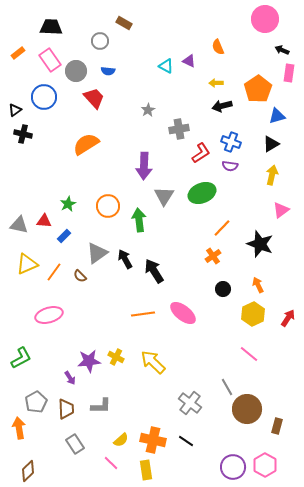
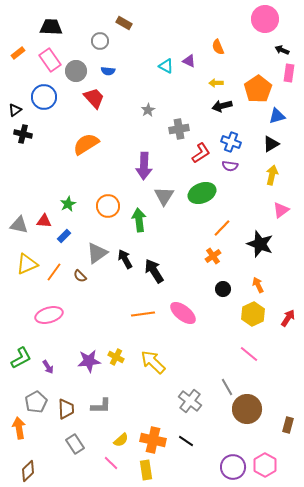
purple arrow at (70, 378): moved 22 px left, 11 px up
gray cross at (190, 403): moved 2 px up
brown rectangle at (277, 426): moved 11 px right, 1 px up
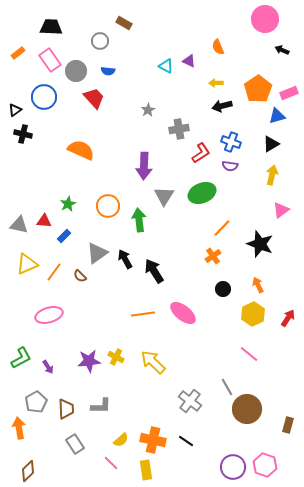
pink rectangle at (289, 73): moved 20 px down; rotated 60 degrees clockwise
orange semicircle at (86, 144): moved 5 px left, 6 px down; rotated 56 degrees clockwise
pink hexagon at (265, 465): rotated 10 degrees counterclockwise
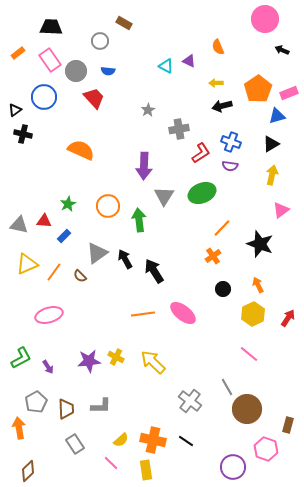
pink hexagon at (265, 465): moved 1 px right, 16 px up
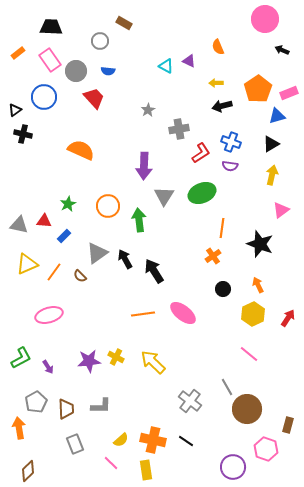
orange line at (222, 228): rotated 36 degrees counterclockwise
gray rectangle at (75, 444): rotated 12 degrees clockwise
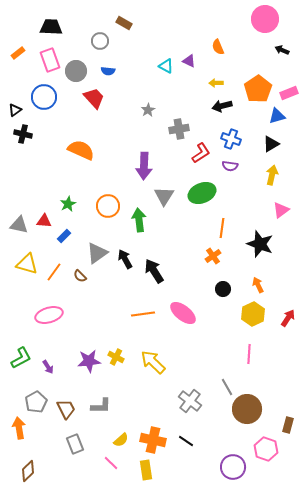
pink rectangle at (50, 60): rotated 15 degrees clockwise
blue cross at (231, 142): moved 3 px up
yellow triangle at (27, 264): rotated 40 degrees clockwise
pink line at (249, 354): rotated 54 degrees clockwise
brown trapezoid at (66, 409): rotated 25 degrees counterclockwise
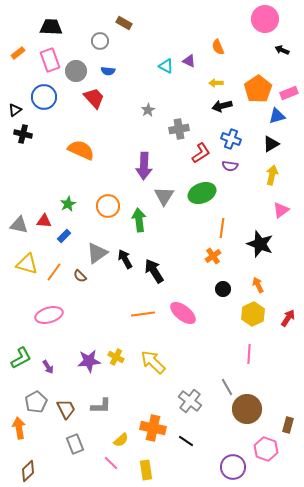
orange cross at (153, 440): moved 12 px up
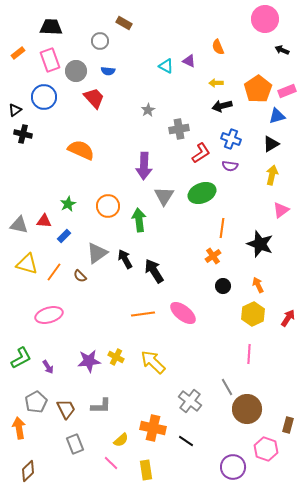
pink rectangle at (289, 93): moved 2 px left, 2 px up
black circle at (223, 289): moved 3 px up
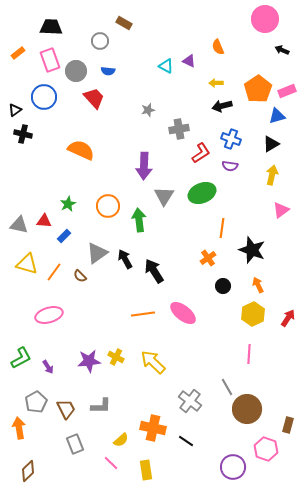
gray star at (148, 110): rotated 16 degrees clockwise
black star at (260, 244): moved 8 px left, 6 px down
orange cross at (213, 256): moved 5 px left, 2 px down
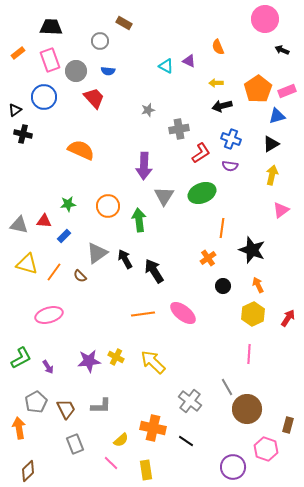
green star at (68, 204): rotated 21 degrees clockwise
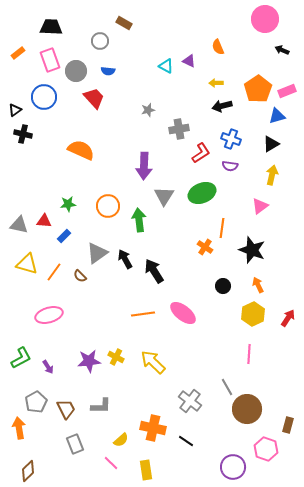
pink triangle at (281, 210): moved 21 px left, 4 px up
orange cross at (208, 258): moved 3 px left, 11 px up; rotated 21 degrees counterclockwise
